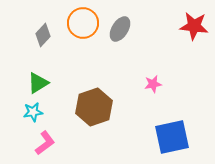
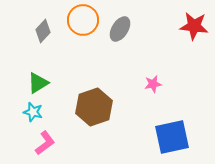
orange circle: moved 3 px up
gray diamond: moved 4 px up
cyan star: rotated 24 degrees clockwise
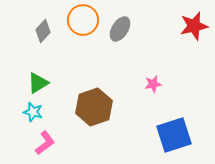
red star: rotated 20 degrees counterclockwise
blue square: moved 2 px right, 2 px up; rotated 6 degrees counterclockwise
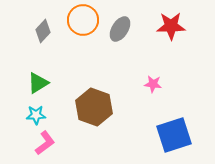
red star: moved 23 px left; rotated 12 degrees clockwise
pink star: rotated 18 degrees clockwise
brown hexagon: rotated 21 degrees counterclockwise
cyan star: moved 3 px right, 3 px down; rotated 18 degrees counterclockwise
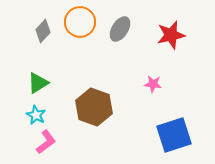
orange circle: moved 3 px left, 2 px down
red star: moved 9 px down; rotated 12 degrees counterclockwise
cyan star: rotated 30 degrees clockwise
pink L-shape: moved 1 px right, 1 px up
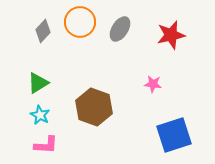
cyan star: moved 4 px right
pink L-shape: moved 3 px down; rotated 40 degrees clockwise
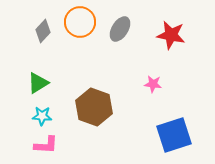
red star: rotated 24 degrees clockwise
cyan star: moved 2 px right, 1 px down; rotated 24 degrees counterclockwise
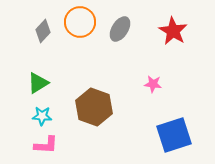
red star: moved 2 px right, 4 px up; rotated 20 degrees clockwise
